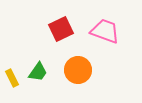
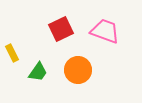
yellow rectangle: moved 25 px up
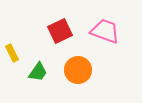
red square: moved 1 px left, 2 px down
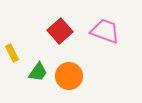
red square: rotated 15 degrees counterclockwise
orange circle: moved 9 px left, 6 px down
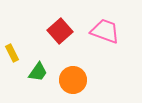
orange circle: moved 4 px right, 4 px down
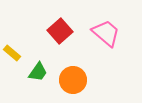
pink trapezoid: moved 1 px right, 2 px down; rotated 20 degrees clockwise
yellow rectangle: rotated 24 degrees counterclockwise
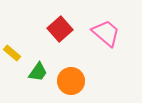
red square: moved 2 px up
orange circle: moved 2 px left, 1 px down
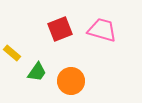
red square: rotated 20 degrees clockwise
pink trapezoid: moved 4 px left, 3 px up; rotated 24 degrees counterclockwise
green trapezoid: moved 1 px left
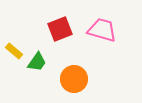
yellow rectangle: moved 2 px right, 2 px up
green trapezoid: moved 10 px up
orange circle: moved 3 px right, 2 px up
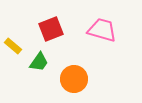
red square: moved 9 px left
yellow rectangle: moved 1 px left, 5 px up
green trapezoid: moved 2 px right
